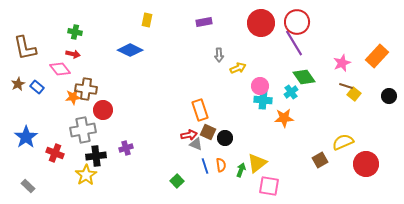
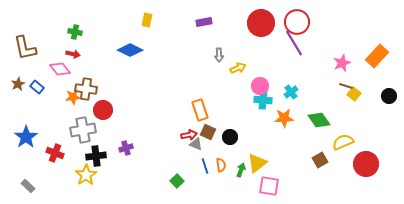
green diamond at (304, 77): moved 15 px right, 43 px down
black circle at (225, 138): moved 5 px right, 1 px up
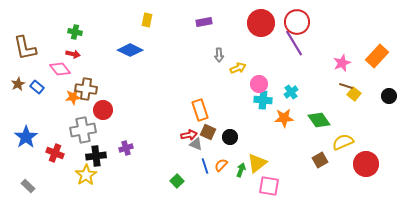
pink circle at (260, 86): moved 1 px left, 2 px up
orange semicircle at (221, 165): rotated 128 degrees counterclockwise
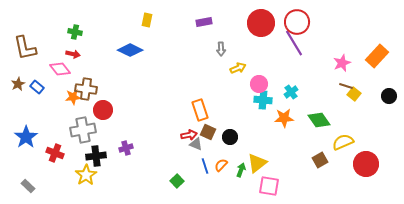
gray arrow at (219, 55): moved 2 px right, 6 px up
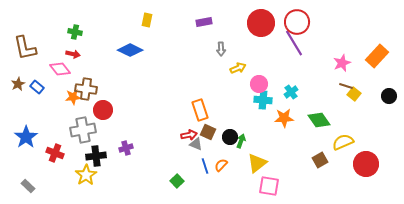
green arrow at (241, 170): moved 29 px up
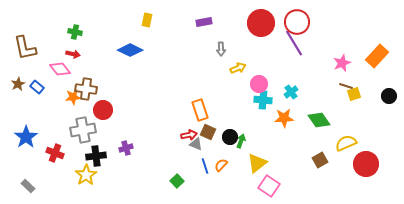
yellow square at (354, 94): rotated 32 degrees clockwise
yellow semicircle at (343, 142): moved 3 px right, 1 px down
pink square at (269, 186): rotated 25 degrees clockwise
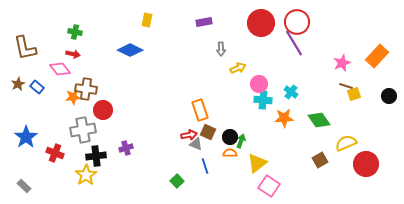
cyan cross at (291, 92): rotated 16 degrees counterclockwise
orange semicircle at (221, 165): moved 9 px right, 12 px up; rotated 48 degrees clockwise
gray rectangle at (28, 186): moved 4 px left
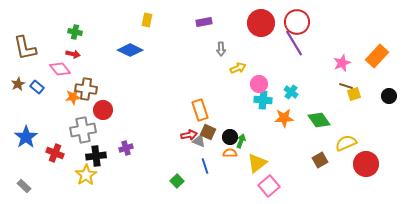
gray triangle at (196, 144): moved 3 px right, 3 px up
pink square at (269, 186): rotated 15 degrees clockwise
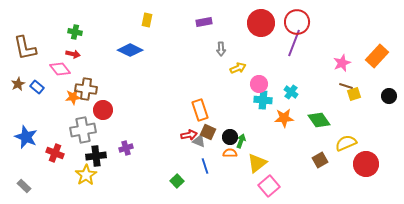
purple line at (294, 43): rotated 52 degrees clockwise
blue star at (26, 137): rotated 15 degrees counterclockwise
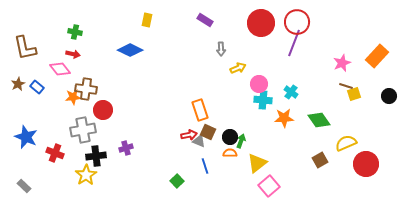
purple rectangle at (204, 22): moved 1 px right, 2 px up; rotated 42 degrees clockwise
